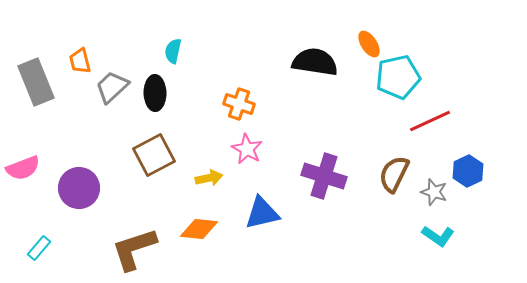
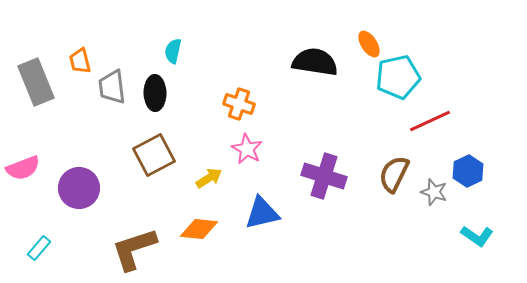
gray trapezoid: rotated 54 degrees counterclockwise
yellow arrow: rotated 20 degrees counterclockwise
cyan L-shape: moved 39 px right
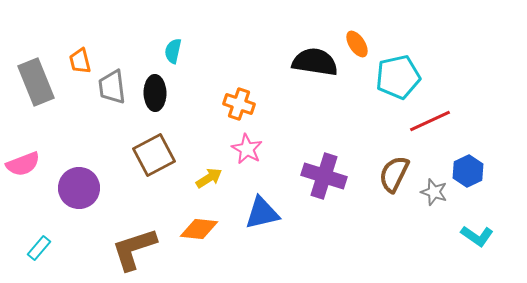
orange ellipse: moved 12 px left
pink semicircle: moved 4 px up
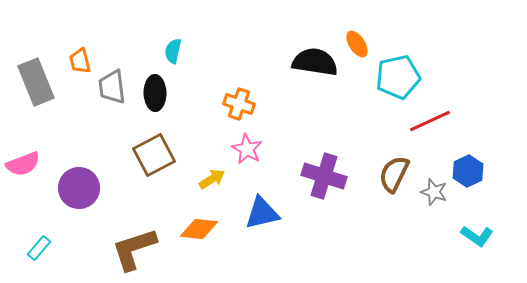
yellow arrow: moved 3 px right, 1 px down
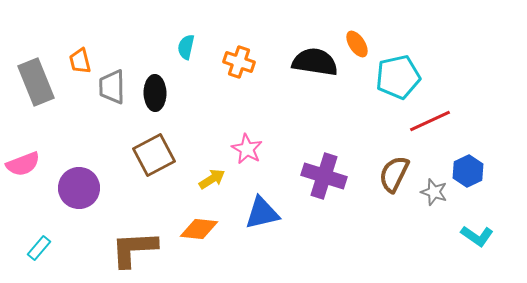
cyan semicircle: moved 13 px right, 4 px up
gray trapezoid: rotated 6 degrees clockwise
orange cross: moved 42 px up
brown L-shape: rotated 15 degrees clockwise
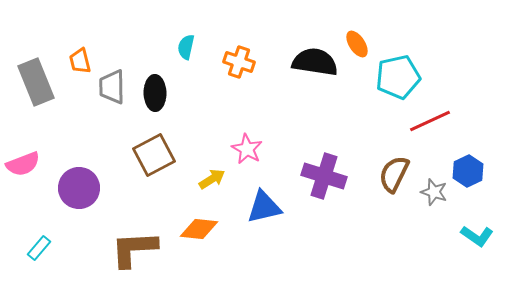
blue triangle: moved 2 px right, 6 px up
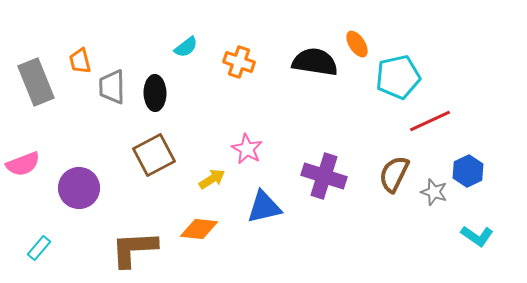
cyan semicircle: rotated 140 degrees counterclockwise
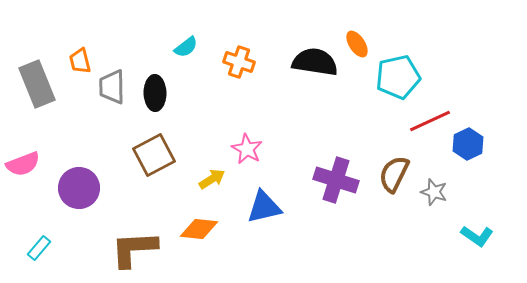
gray rectangle: moved 1 px right, 2 px down
blue hexagon: moved 27 px up
purple cross: moved 12 px right, 4 px down
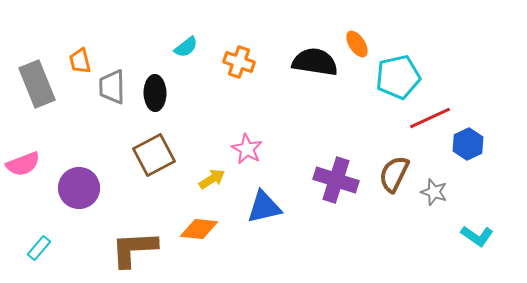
red line: moved 3 px up
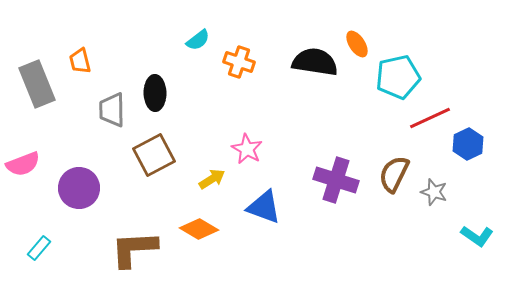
cyan semicircle: moved 12 px right, 7 px up
gray trapezoid: moved 23 px down
blue triangle: rotated 33 degrees clockwise
orange diamond: rotated 24 degrees clockwise
